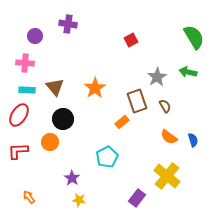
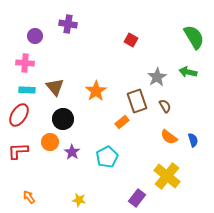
red square: rotated 32 degrees counterclockwise
orange star: moved 1 px right, 3 px down
purple star: moved 26 px up
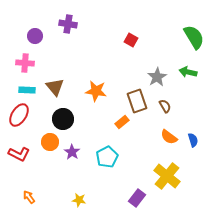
orange star: rotated 30 degrees counterclockwise
red L-shape: moved 1 px right, 3 px down; rotated 150 degrees counterclockwise
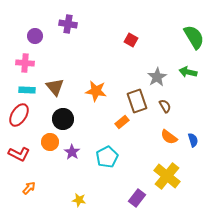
orange arrow: moved 9 px up; rotated 80 degrees clockwise
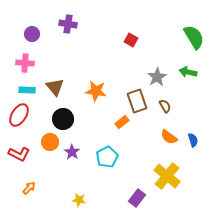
purple circle: moved 3 px left, 2 px up
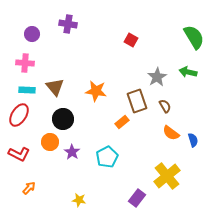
orange semicircle: moved 2 px right, 4 px up
yellow cross: rotated 12 degrees clockwise
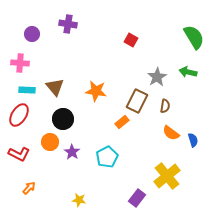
pink cross: moved 5 px left
brown rectangle: rotated 45 degrees clockwise
brown semicircle: rotated 40 degrees clockwise
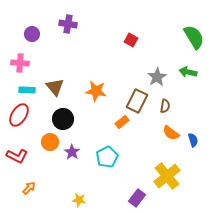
red L-shape: moved 2 px left, 2 px down
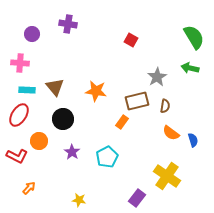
green arrow: moved 2 px right, 4 px up
brown rectangle: rotated 50 degrees clockwise
orange rectangle: rotated 16 degrees counterclockwise
orange circle: moved 11 px left, 1 px up
yellow cross: rotated 16 degrees counterclockwise
